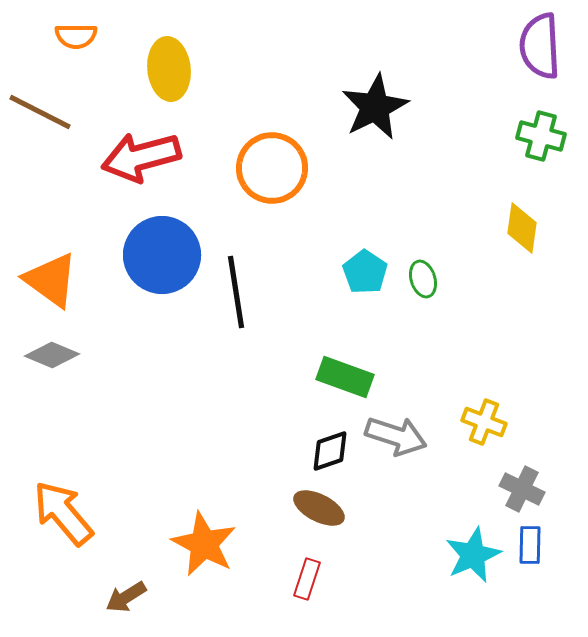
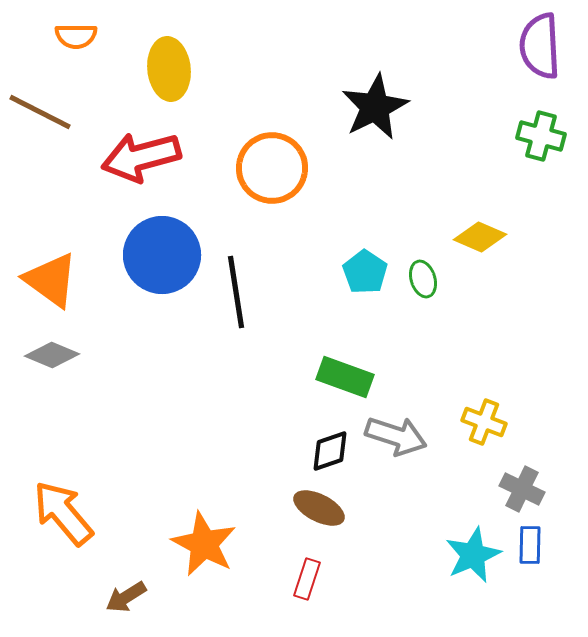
yellow diamond: moved 42 px left, 9 px down; rotated 75 degrees counterclockwise
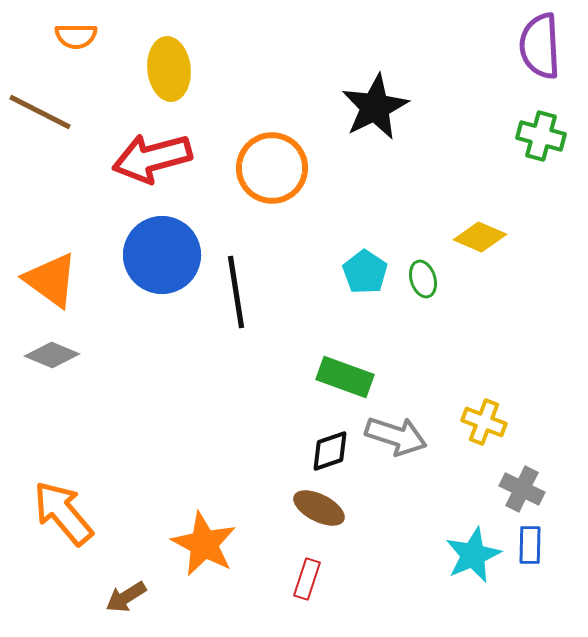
red arrow: moved 11 px right, 1 px down
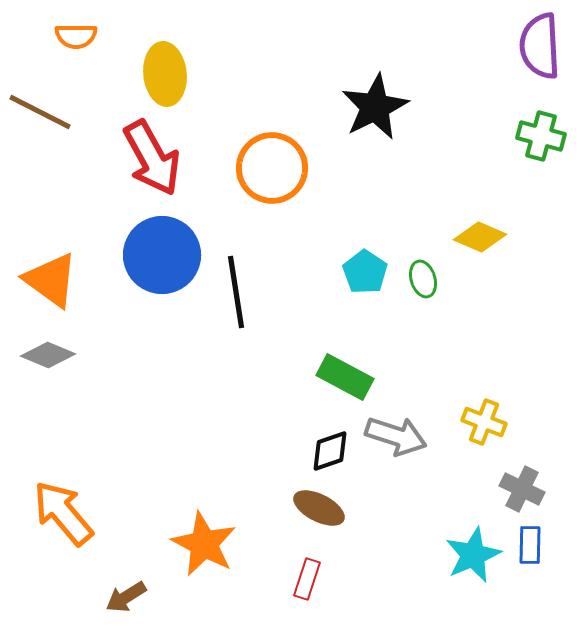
yellow ellipse: moved 4 px left, 5 px down
red arrow: rotated 104 degrees counterclockwise
gray diamond: moved 4 px left
green rectangle: rotated 8 degrees clockwise
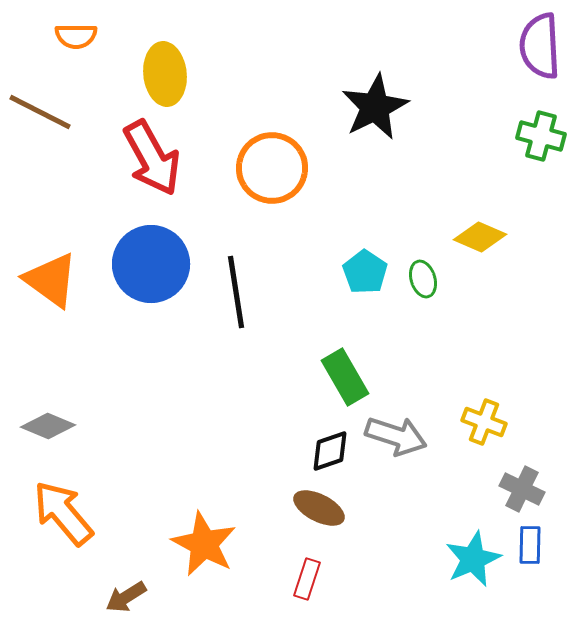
blue circle: moved 11 px left, 9 px down
gray diamond: moved 71 px down
green rectangle: rotated 32 degrees clockwise
cyan star: moved 4 px down
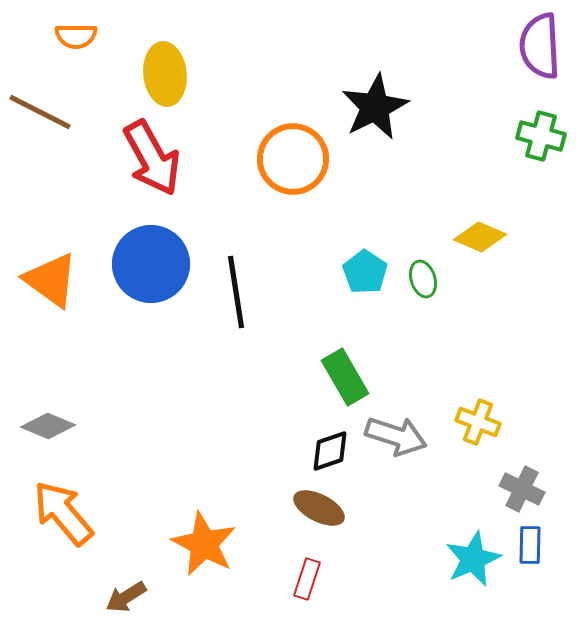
orange circle: moved 21 px right, 9 px up
yellow cross: moved 6 px left
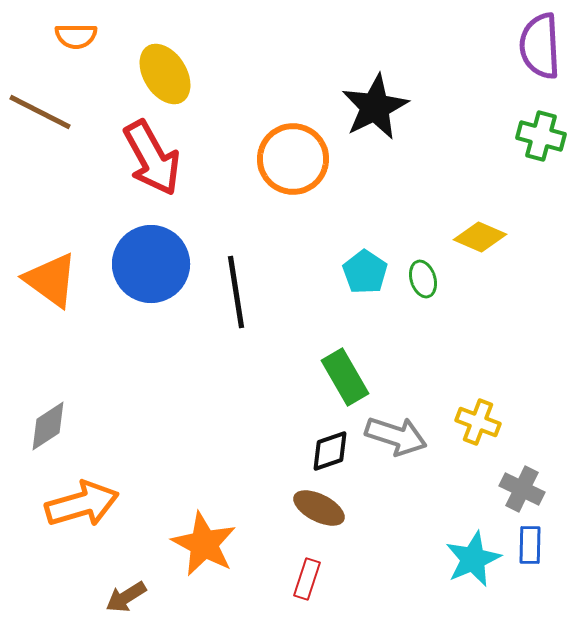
yellow ellipse: rotated 26 degrees counterclockwise
gray diamond: rotated 56 degrees counterclockwise
orange arrow: moved 19 px right, 9 px up; rotated 114 degrees clockwise
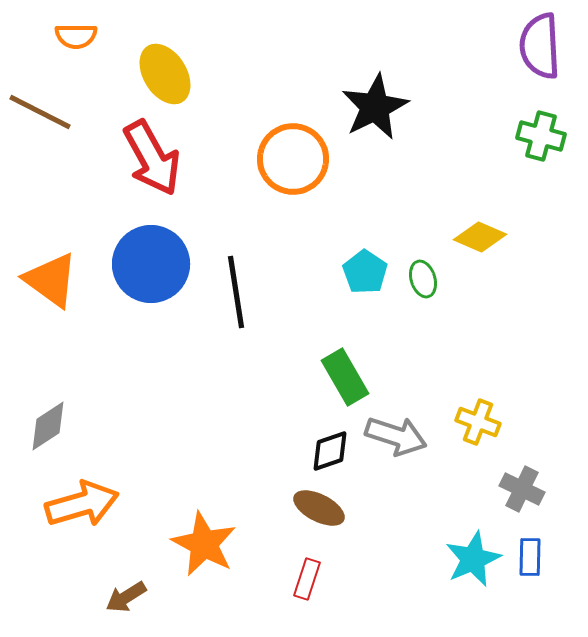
blue rectangle: moved 12 px down
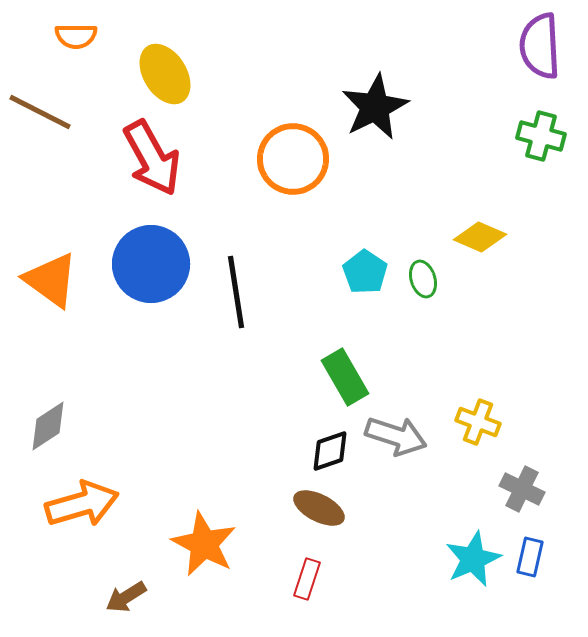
blue rectangle: rotated 12 degrees clockwise
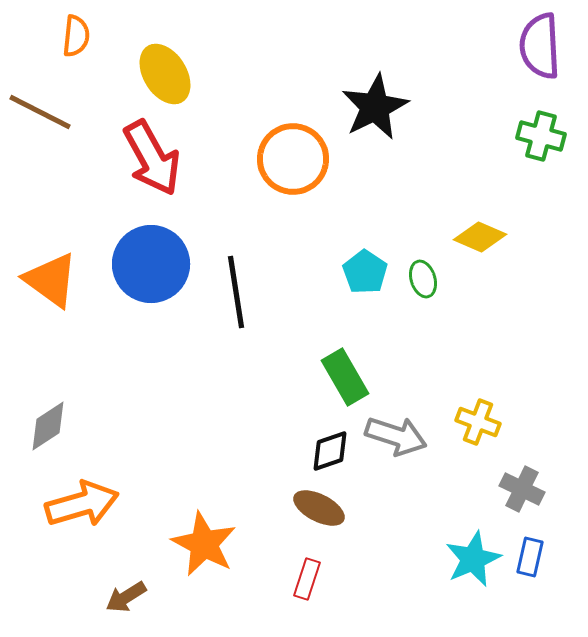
orange semicircle: rotated 84 degrees counterclockwise
